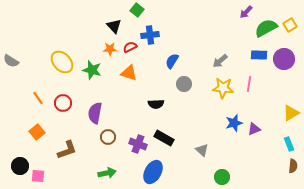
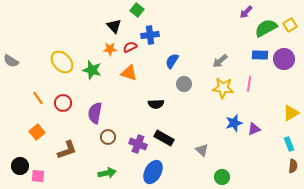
blue rectangle: moved 1 px right
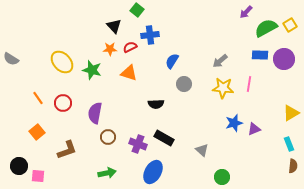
gray semicircle: moved 2 px up
black circle: moved 1 px left
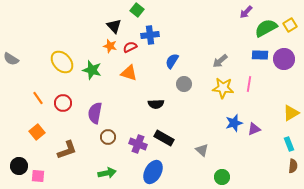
orange star: moved 3 px up; rotated 16 degrees clockwise
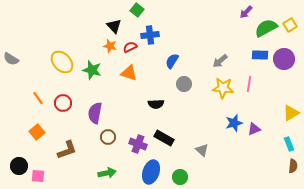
blue ellipse: moved 2 px left; rotated 10 degrees counterclockwise
green circle: moved 42 px left
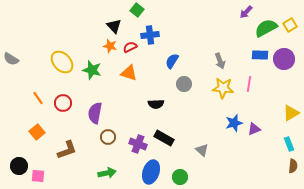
gray arrow: rotated 70 degrees counterclockwise
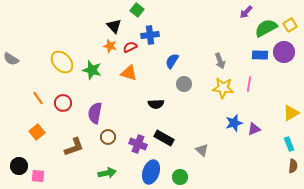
purple circle: moved 7 px up
brown L-shape: moved 7 px right, 3 px up
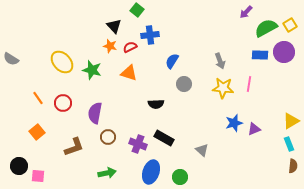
yellow triangle: moved 8 px down
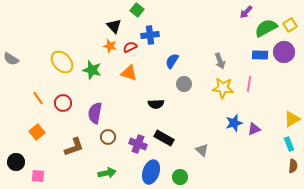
yellow triangle: moved 1 px right, 2 px up
black circle: moved 3 px left, 4 px up
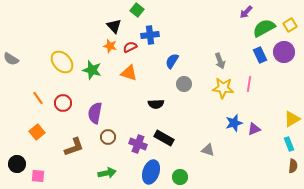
green semicircle: moved 2 px left
blue rectangle: rotated 63 degrees clockwise
gray triangle: moved 6 px right; rotated 24 degrees counterclockwise
black circle: moved 1 px right, 2 px down
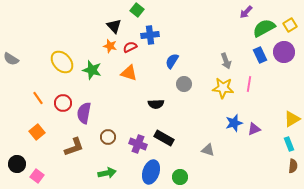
gray arrow: moved 6 px right
purple semicircle: moved 11 px left
pink square: moved 1 px left; rotated 32 degrees clockwise
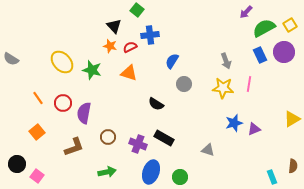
black semicircle: rotated 35 degrees clockwise
cyan rectangle: moved 17 px left, 33 px down
green arrow: moved 1 px up
